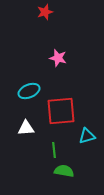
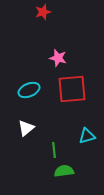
red star: moved 2 px left
cyan ellipse: moved 1 px up
red square: moved 11 px right, 22 px up
white triangle: rotated 36 degrees counterclockwise
green semicircle: rotated 18 degrees counterclockwise
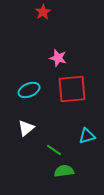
red star: rotated 14 degrees counterclockwise
green line: rotated 49 degrees counterclockwise
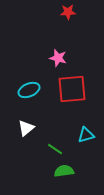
red star: moved 25 px right; rotated 28 degrees clockwise
cyan triangle: moved 1 px left, 1 px up
green line: moved 1 px right, 1 px up
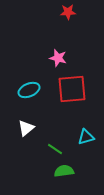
cyan triangle: moved 2 px down
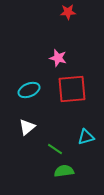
white triangle: moved 1 px right, 1 px up
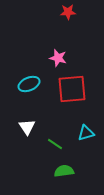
cyan ellipse: moved 6 px up
white triangle: rotated 24 degrees counterclockwise
cyan triangle: moved 4 px up
green line: moved 5 px up
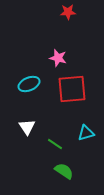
green semicircle: rotated 42 degrees clockwise
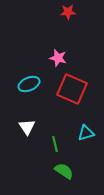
red square: rotated 28 degrees clockwise
green line: rotated 42 degrees clockwise
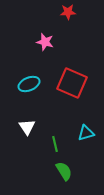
pink star: moved 13 px left, 16 px up
red square: moved 6 px up
green semicircle: rotated 24 degrees clockwise
